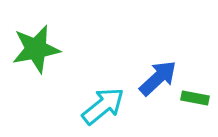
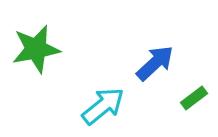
blue arrow: moved 3 px left, 15 px up
green rectangle: moved 1 px left; rotated 48 degrees counterclockwise
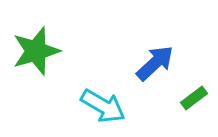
green star: moved 2 px down; rotated 6 degrees counterclockwise
cyan arrow: rotated 69 degrees clockwise
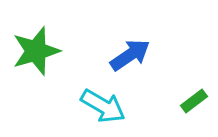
blue arrow: moved 25 px left, 8 px up; rotated 9 degrees clockwise
green rectangle: moved 3 px down
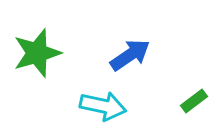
green star: moved 1 px right, 2 px down
cyan arrow: rotated 18 degrees counterclockwise
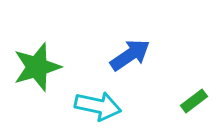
green star: moved 14 px down
cyan arrow: moved 5 px left
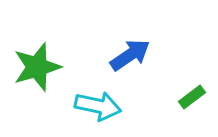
green rectangle: moved 2 px left, 4 px up
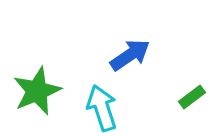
green star: moved 24 px down; rotated 6 degrees counterclockwise
cyan arrow: moved 4 px right, 2 px down; rotated 120 degrees counterclockwise
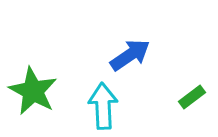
green star: moved 4 px left; rotated 21 degrees counterclockwise
cyan arrow: moved 1 px right, 2 px up; rotated 15 degrees clockwise
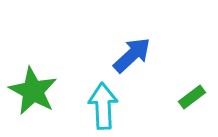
blue arrow: moved 2 px right; rotated 9 degrees counterclockwise
